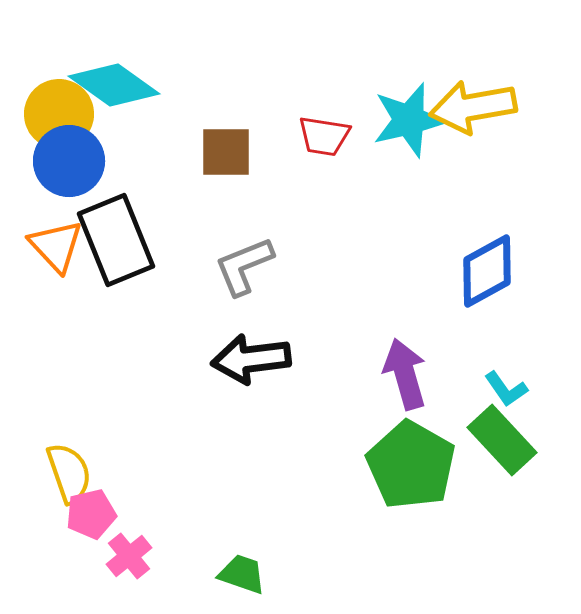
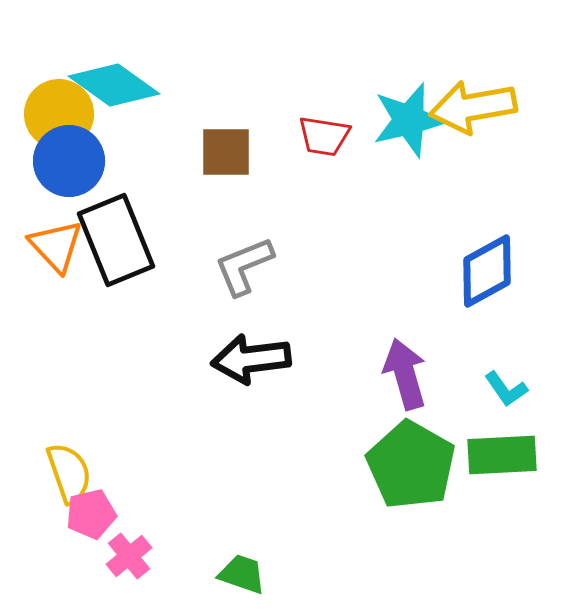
green rectangle: moved 15 px down; rotated 50 degrees counterclockwise
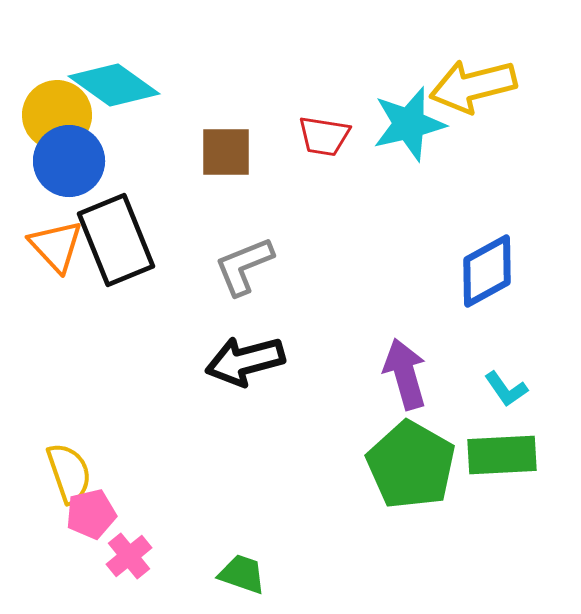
yellow arrow: moved 21 px up; rotated 4 degrees counterclockwise
yellow circle: moved 2 px left, 1 px down
cyan star: moved 4 px down
black arrow: moved 6 px left, 2 px down; rotated 8 degrees counterclockwise
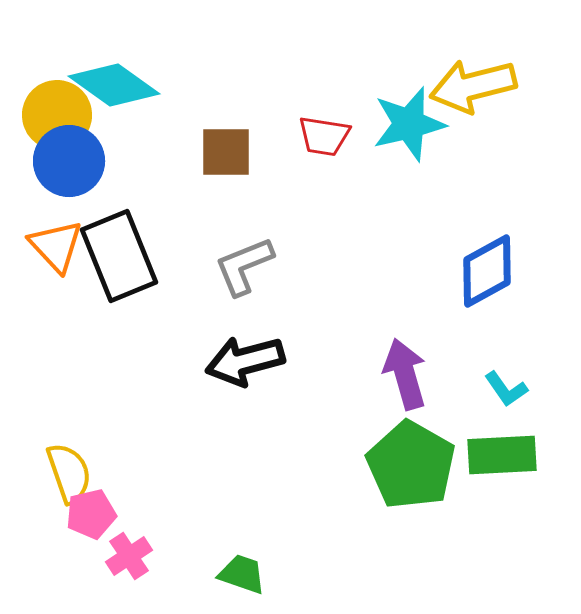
black rectangle: moved 3 px right, 16 px down
pink cross: rotated 6 degrees clockwise
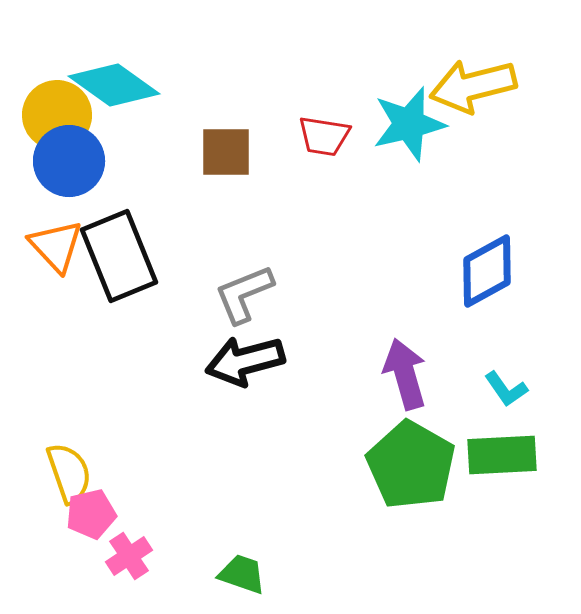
gray L-shape: moved 28 px down
